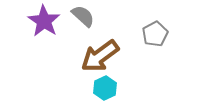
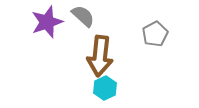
purple star: moved 3 px right, 1 px down; rotated 20 degrees clockwise
brown arrow: rotated 48 degrees counterclockwise
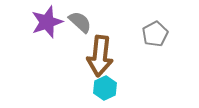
gray semicircle: moved 3 px left, 6 px down
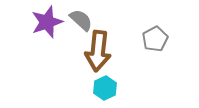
gray semicircle: moved 1 px right, 2 px up
gray pentagon: moved 5 px down
brown arrow: moved 2 px left, 5 px up
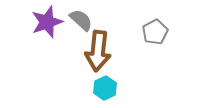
gray pentagon: moved 7 px up
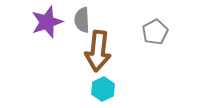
gray semicircle: moved 1 px right; rotated 135 degrees counterclockwise
cyan hexagon: moved 2 px left, 1 px down
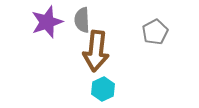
brown arrow: moved 2 px left
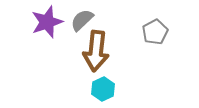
gray semicircle: rotated 50 degrees clockwise
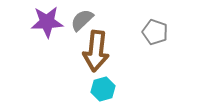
purple star: rotated 16 degrees clockwise
gray pentagon: rotated 25 degrees counterclockwise
cyan hexagon: rotated 10 degrees clockwise
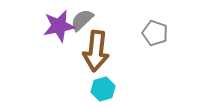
purple star: moved 12 px right, 4 px down; rotated 8 degrees counterclockwise
gray pentagon: moved 1 px down
